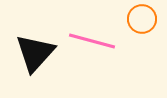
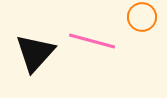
orange circle: moved 2 px up
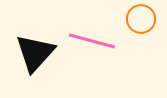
orange circle: moved 1 px left, 2 px down
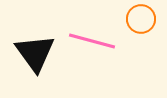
black triangle: rotated 18 degrees counterclockwise
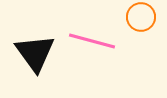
orange circle: moved 2 px up
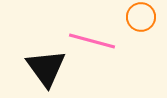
black triangle: moved 11 px right, 15 px down
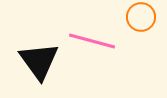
black triangle: moved 7 px left, 7 px up
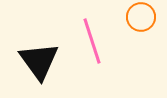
pink line: rotated 57 degrees clockwise
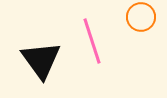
black triangle: moved 2 px right, 1 px up
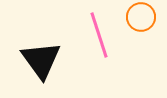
pink line: moved 7 px right, 6 px up
